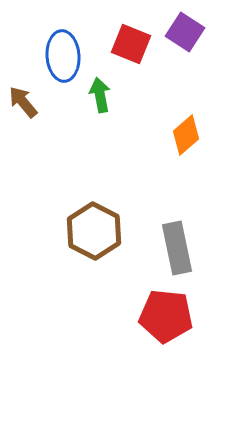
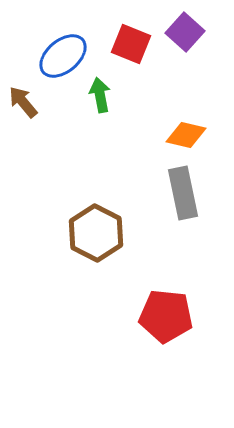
purple square: rotated 9 degrees clockwise
blue ellipse: rotated 54 degrees clockwise
orange diamond: rotated 54 degrees clockwise
brown hexagon: moved 2 px right, 2 px down
gray rectangle: moved 6 px right, 55 px up
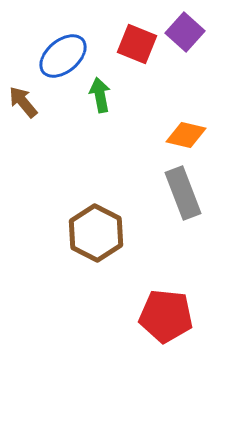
red square: moved 6 px right
gray rectangle: rotated 9 degrees counterclockwise
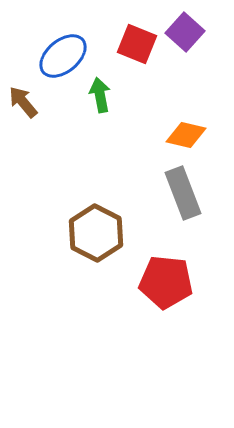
red pentagon: moved 34 px up
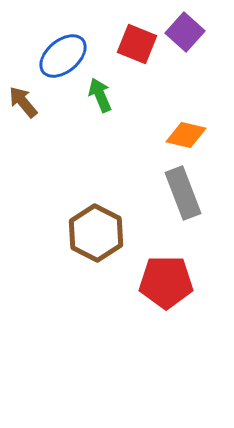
green arrow: rotated 12 degrees counterclockwise
red pentagon: rotated 6 degrees counterclockwise
